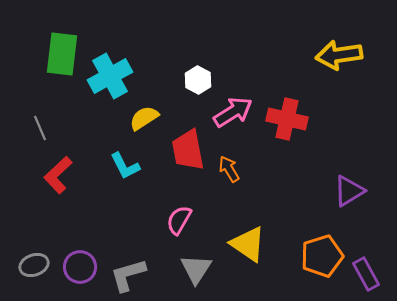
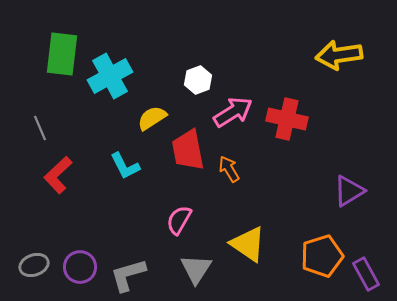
white hexagon: rotated 12 degrees clockwise
yellow semicircle: moved 8 px right
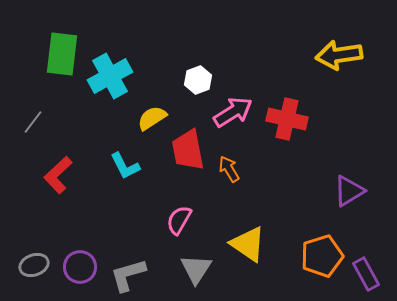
gray line: moved 7 px left, 6 px up; rotated 60 degrees clockwise
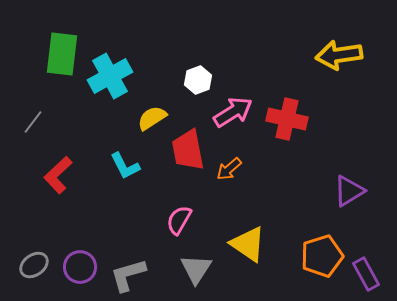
orange arrow: rotated 100 degrees counterclockwise
gray ellipse: rotated 16 degrees counterclockwise
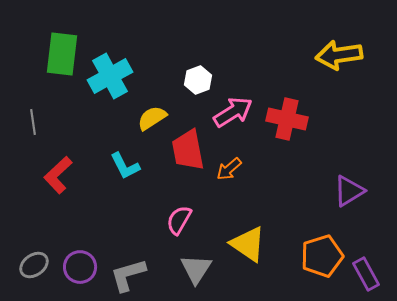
gray line: rotated 45 degrees counterclockwise
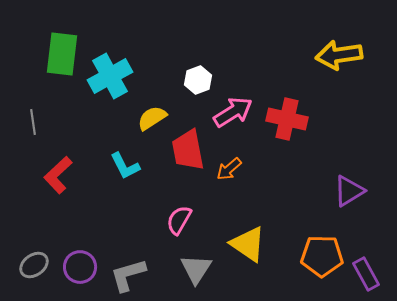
orange pentagon: rotated 18 degrees clockwise
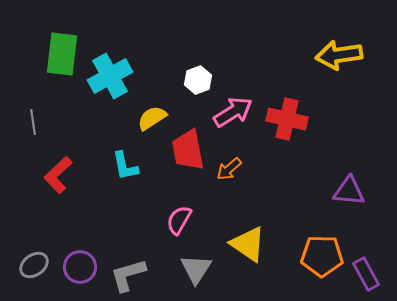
cyan L-shape: rotated 16 degrees clockwise
purple triangle: rotated 36 degrees clockwise
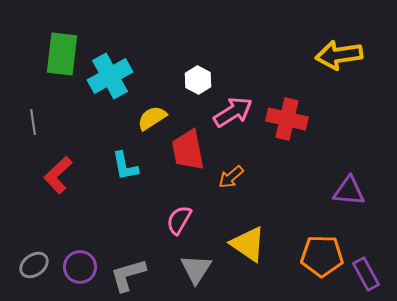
white hexagon: rotated 12 degrees counterclockwise
orange arrow: moved 2 px right, 8 px down
